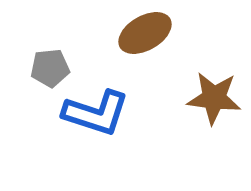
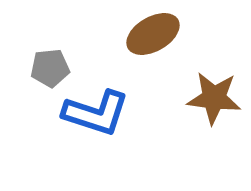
brown ellipse: moved 8 px right, 1 px down
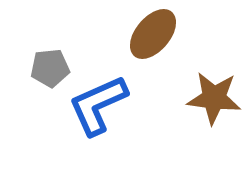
brown ellipse: rotated 20 degrees counterclockwise
blue L-shape: moved 2 px right, 8 px up; rotated 138 degrees clockwise
